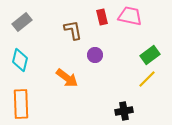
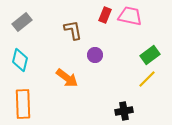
red rectangle: moved 3 px right, 2 px up; rotated 35 degrees clockwise
orange rectangle: moved 2 px right
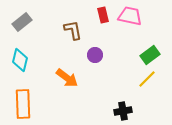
red rectangle: moved 2 px left; rotated 35 degrees counterclockwise
black cross: moved 1 px left
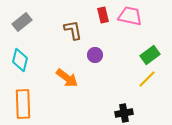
black cross: moved 1 px right, 2 px down
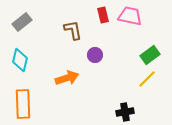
orange arrow: rotated 55 degrees counterclockwise
black cross: moved 1 px right, 1 px up
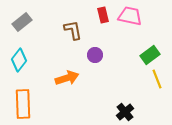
cyan diamond: moved 1 px left; rotated 25 degrees clockwise
yellow line: moved 10 px right; rotated 66 degrees counterclockwise
black cross: rotated 30 degrees counterclockwise
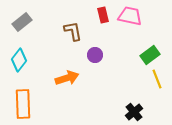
brown L-shape: moved 1 px down
black cross: moved 9 px right
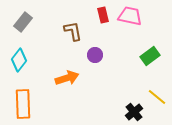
gray rectangle: moved 1 px right; rotated 12 degrees counterclockwise
green rectangle: moved 1 px down
yellow line: moved 18 px down; rotated 30 degrees counterclockwise
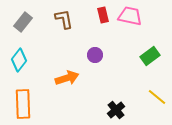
brown L-shape: moved 9 px left, 12 px up
black cross: moved 18 px left, 2 px up
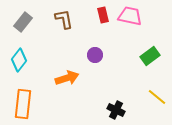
orange rectangle: rotated 8 degrees clockwise
black cross: rotated 24 degrees counterclockwise
